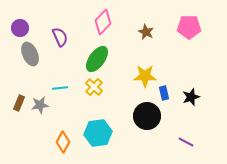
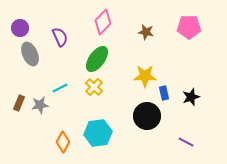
brown star: rotated 14 degrees counterclockwise
cyan line: rotated 21 degrees counterclockwise
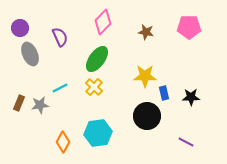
black star: rotated 18 degrees clockwise
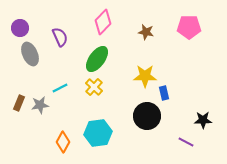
black star: moved 12 px right, 23 px down
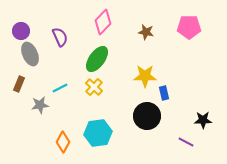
purple circle: moved 1 px right, 3 px down
brown rectangle: moved 19 px up
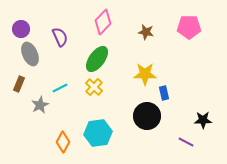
purple circle: moved 2 px up
yellow star: moved 2 px up
gray star: rotated 18 degrees counterclockwise
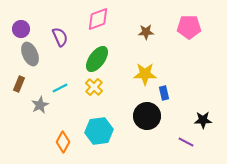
pink diamond: moved 5 px left, 3 px up; rotated 25 degrees clockwise
brown star: rotated 14 degrees counterclockwise
cyan hexagon: moved 1 px right, 2 px up
